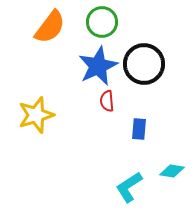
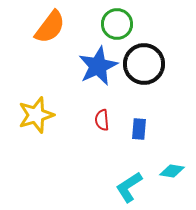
green circle: moved 15 px right, 2 px down
red semicircle: moved 5 px left, 19 px down
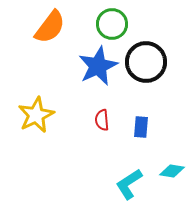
green circle: moved 5 px left
black circle: moved 2 px right, 2 px up
yellow star: rotated 9 degrees counterclockwise
blue rectangle: moved 2 px right, 2 px up
cyan L-shape: moved 3 px up
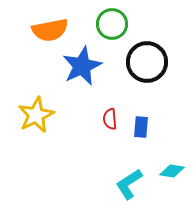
orange semicircle: moved 3 px down; rotated 42 degrees clockwise
black circle: moved 1 px right
blue star: moved 16 px left
red semicircle: moved 8 px right, 1 px up
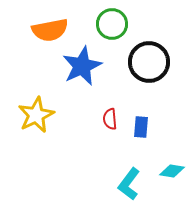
black circle: moved 2 px right
cyan L-shape: rotated 20 degrees counterclockwise
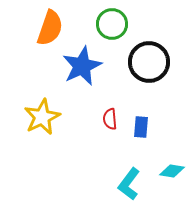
orange semicircle: moved 2 px up; rotated 60 degrees counterclockwise
yellow star: moved 6 px right, 2 px down
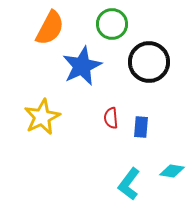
orange semicircle: rotated 9 degrees clockwise
red semicircle: moved 1 px right, 1 px up
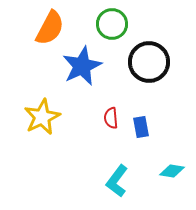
blue rectangle: rotated 15 degrees counterclockwise
cyan L-shape: moved 12 px left, 3 px up
